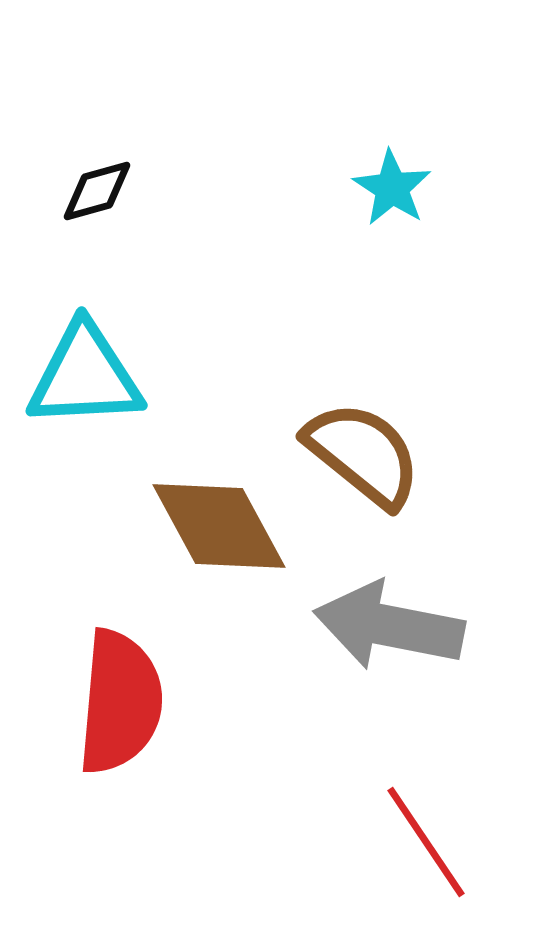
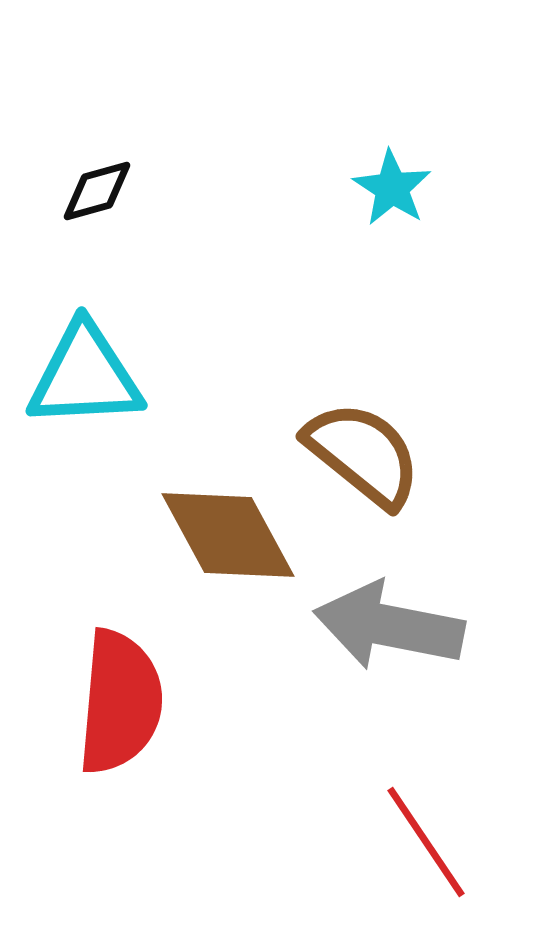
brown diamond: moved 9 px right, 9 px down
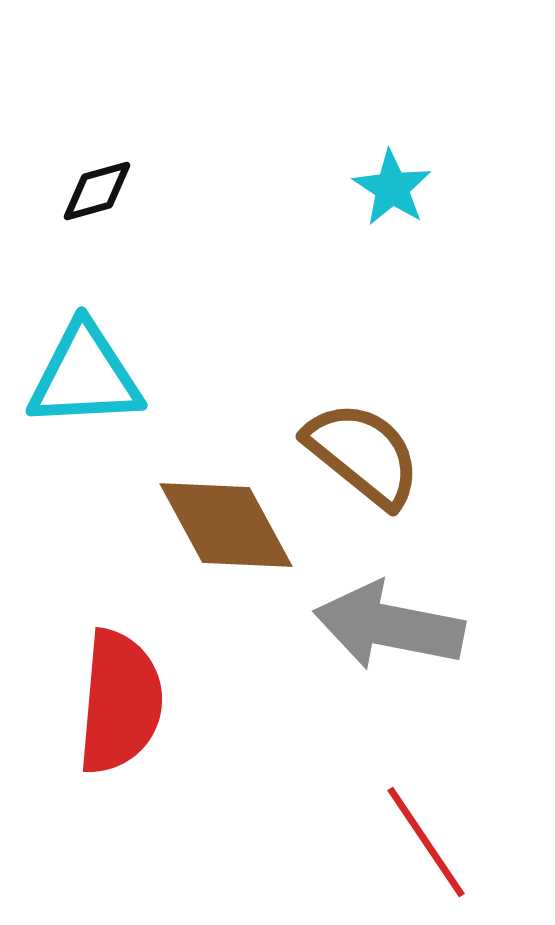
brown diamond: moved 2 px left, 10 px up
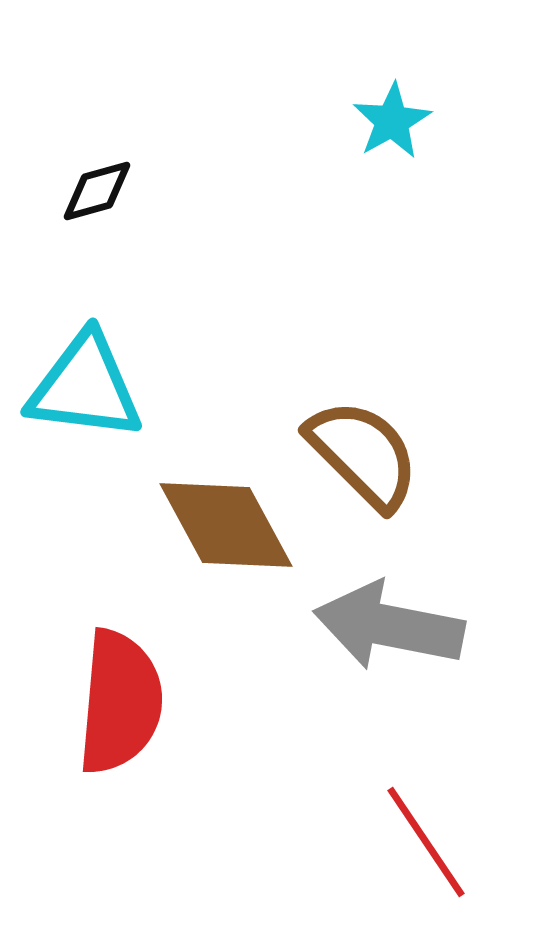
cyan star: moved 67 px up; rotated 10 degrees clockwise
cyan triangle: moved 11 px down; rotated 10 degrees clockwise
brown semicircle: rotated 6 degrees clockwise
